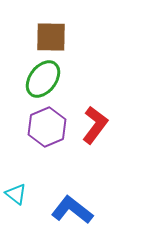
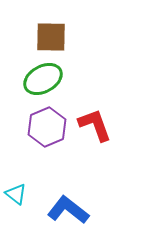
green ellipse: rotated 24 degrees clockwise
red L-shape: rotated 57 degrees counterclockwise
blue L-shape: moved 4 px left
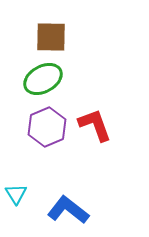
cyan triangle: rotated 20 degrees clockwise
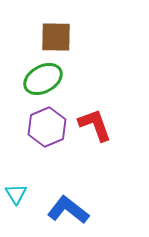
brown square: moved 5 px right
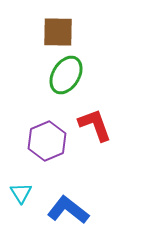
brown square: moved 2 px right, 5 px up
green ellipse: moved 23 px right, 4 px up; rotated 30 degrees counterclockwise
purple hexagon: moved 14 px down
cyan triangle: moved 5 px right, 1 px up
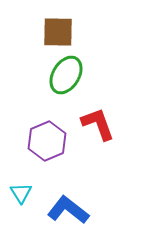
red L-shape: moved 3 px right, 1 px up
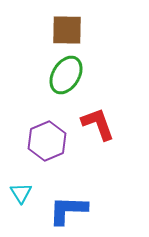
brown square: moved 9 px right, 2 px up
blue L-shape: rotated 36 degrees counterclockwise
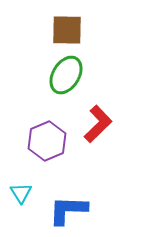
red L-shape: rotated 66 degrees clockwise
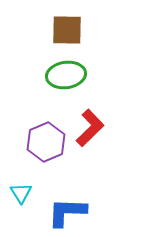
green ellipse: rotated 51 degrees clockwise
red L-shape: moved 8 px left, 4 px down
purple hexagon: moved 1 px left, 1 px down
blue L-shape: moved 1 px left, 2 px down
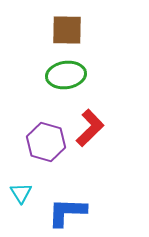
purple hexagon: rotated 21 degrees counterclockwise
